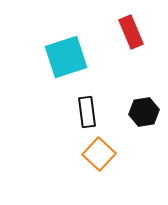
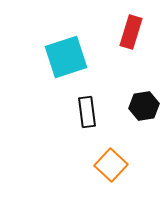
red rectangle: rotated 40 degrees clockwise
black hexagon: moved 6 px up
orange square: moved 12 px right, 11 px down
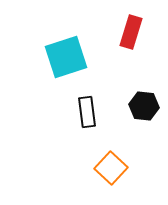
black hexagon: rotated 16 degrees clockwise
orange square: moved 3 px down
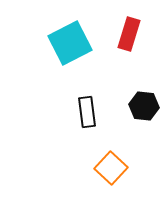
red rectangle: moved 2 px left, 2 px down
cyan square: moved 4 px right, 14 px up; rotated 9 degrees counterclockwise
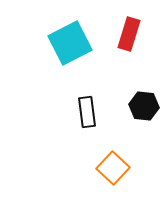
orange square: moved 2 px right
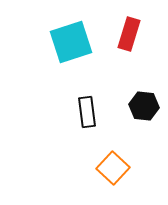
cyan square: moved 1 px right, 1 px up; rotated 9 degrees clockwise
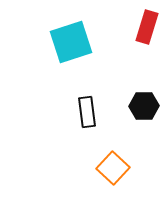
red rectangle: moved 18 px right, 7 px up
black hexagon: rotated 8 degrees counterclockwise
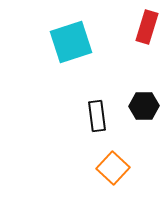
black rectangle: moved 10 px right, 4 px down
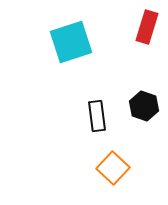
black hexagon: rotated 20 degrees clockwise
